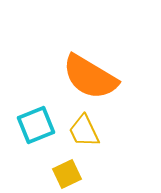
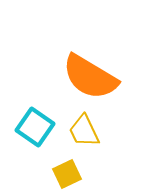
cyan square: moved 1 px left, 2 px down; rotated 33 degrees counterclockwise
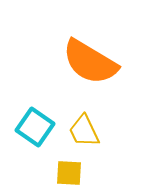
orange semicircle: moved 15 px up
yellow square: moved 2 px right, 1 px up; rotated 28 degrees clockwise
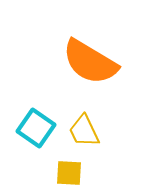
cyan square: moved 1 px right, 1 px down
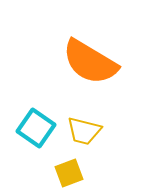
yellow trapezoid: rotated 51 degrees counterclockwise
yellow square: rotated 24 degrees counterclockwise
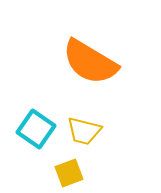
cyan square: moved 1 px down
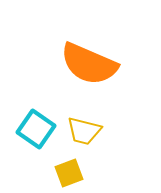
orange semicircle: moved 1 px left, 2 px down; rotated 8 degrees counterclockwise
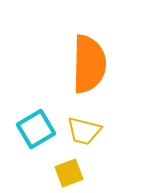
orange semicircle: rotated 112 degrees counterclockwise
cyan square: rotated 24 degrees clockwise
